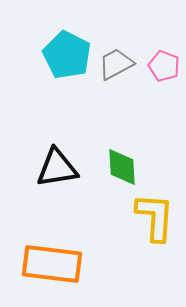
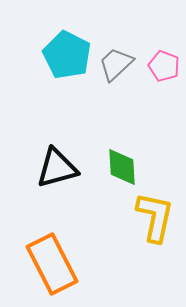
gray trapezoid: rotated 15 degrees counterclockwise
black triangle: rotated 6 degrees counterclockwise
yellow L-shape: rotated 8 degrees clockwise
orange rectangle: rotated 56 degrees clockwise
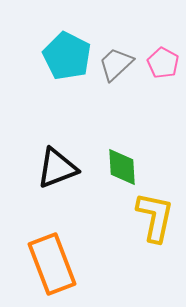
cyan pentagon: moved 1 px down
pink pentagon: moved 1 px left, 3 px up; rotated 8 degrees clockwise
black triangle: rotated 6 degrees counterclockwise
orange rectangle: rotated 6 degrees clockwise
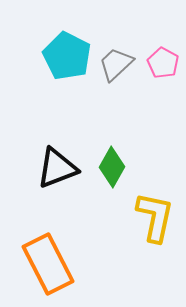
green diamond: moved 10 px left; rotated 33 degrees clockwise
orange rectangle: moved 4 px left; rotated 6 degrees counterclockwise
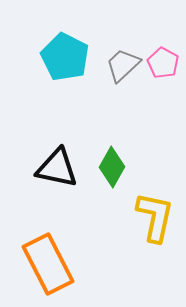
cyan pentagon: moved 2 px left, 1 px down
gray trapezoid: moved 7 px right, 1 px down
black triangle: rotated 33 degrees clockwise
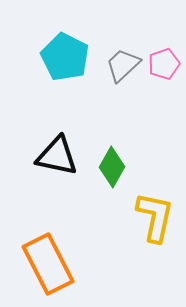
pink pentagon: moved 1 px right, 1 px down; rotated 24 degrees clockwise
black triangle: moved 12 px up
